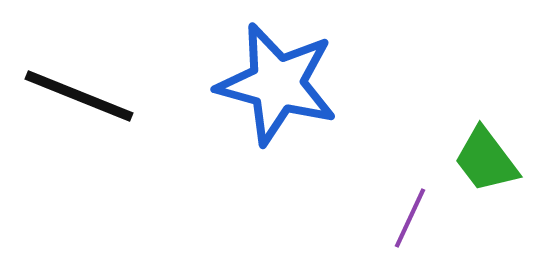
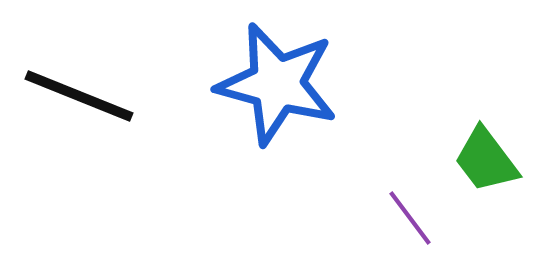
purple line: rotated 62 degrees counterclockwise
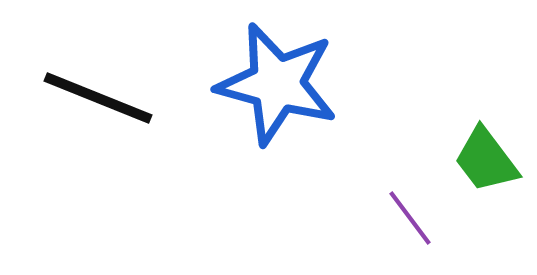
black line: moved 19 px right, 2 px down
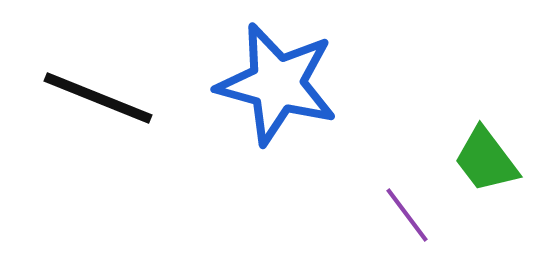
purple line: moved 3 px left, 3 px up
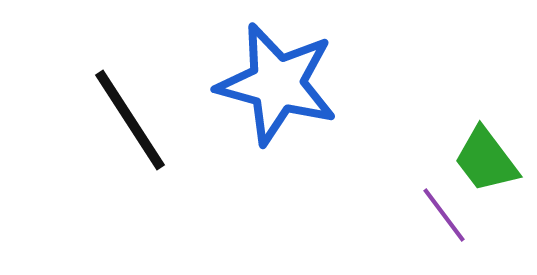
black line: moved 32 px right, 22 px down; rotated 35 degrees clockwise
purple line: moved 37 px right
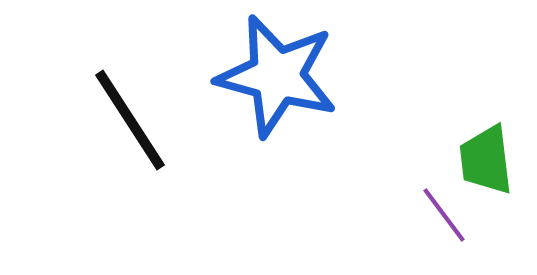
blue star: moved 8 px up
green trapezoid: rotated 30 degrees clockwise
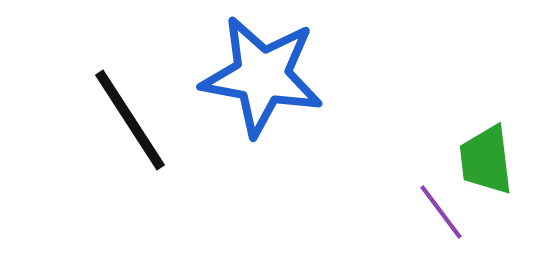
blue star: moved 15 px left; rotated 5 degrees counterclockwise
purple line: moved 3 px left, 3 px up
